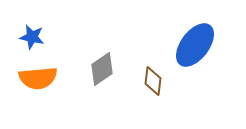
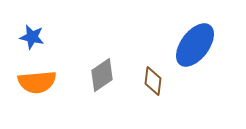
gray diamond: moved 6 px down
orange semicircle: moved 1 px left, 4 px down
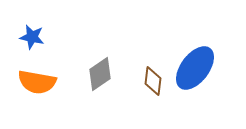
blue ellipse: moved 23 px down
gray diamond: moved 2 px left, 1 px up
orange semicircle: rotated 15 degrees clockwise
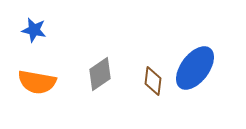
blue star: moved 2 px right, 7 px up
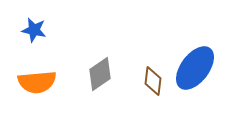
orange semicircle: rotated 15 degrees counterclockwise
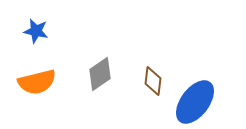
blue star: moved 2 px right, 1 px down
blue ellipse: moved 34 px down
orange semicircle: rotated 9 degrees counterclockwise
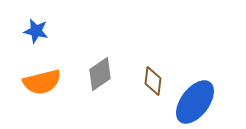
orange semicircle: moved 5 px right
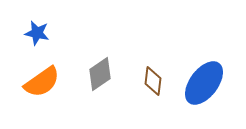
blue star: moved 1 px right, 2 px down
orange semicircle: rotated 21 degrees counterclockwise
blue ellipse: moved 9 px right, 19 px up
